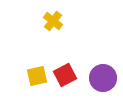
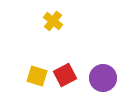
yellow square: rotated 30 degrees clockwise
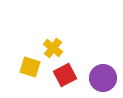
yellow cross: moved 27 px down
yellow square: moved 7 px left, 9 px up
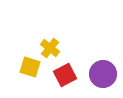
yellow cross: moved 3 px left
purple circle: moved 4 px up
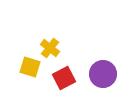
red square: moved 1 px left, 3 px down
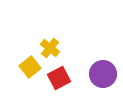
yellow square: rotated 35 degrees clockwise
red square: moved 5 px left
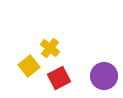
yellow square: moved 1 px left, 1 px up
purple circle: moved 1 px right, 2 px down
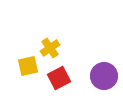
yellow cross: rotated 18 degrees clockwise
yellow square: moved 1 px left; rotated 25 degrees clockwise
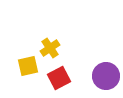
purple circle: moved 2 px right
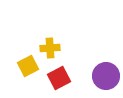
yellow cross: rotated 30 degrees clockwise
yellow square: rotated 15 degrees counterclockwise
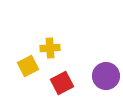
red square: moved 3 px right, 5 px down
